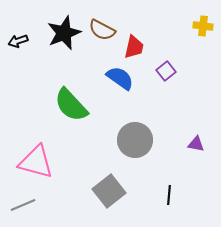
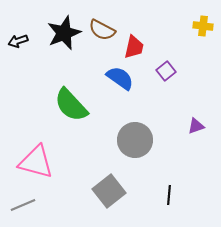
purple triangle: moved 18 px up; rotated 30 degrees counterclockwise
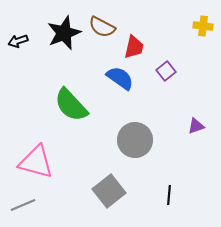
brown semicircle: moved 3 px up
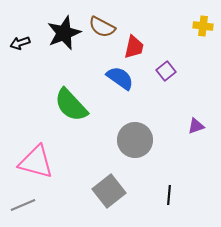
black arrow: moved 2 px right, 2 px down
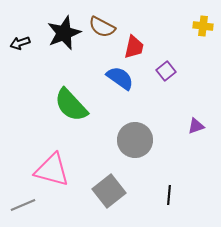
pink triangle: moved 16 px right, 8 px down
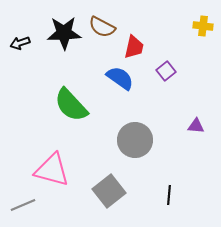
black star: rotated 20 degrees clockwise
purple triangle: rotated 24 degrees clockwise
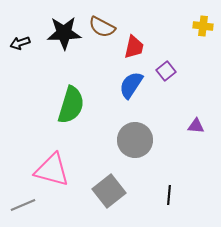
blue semicircle: moved 11 px right, 7 px down; rotated 92 degrees counterclockwise
green semicircle: rotated 120 degrees counterclockwise
